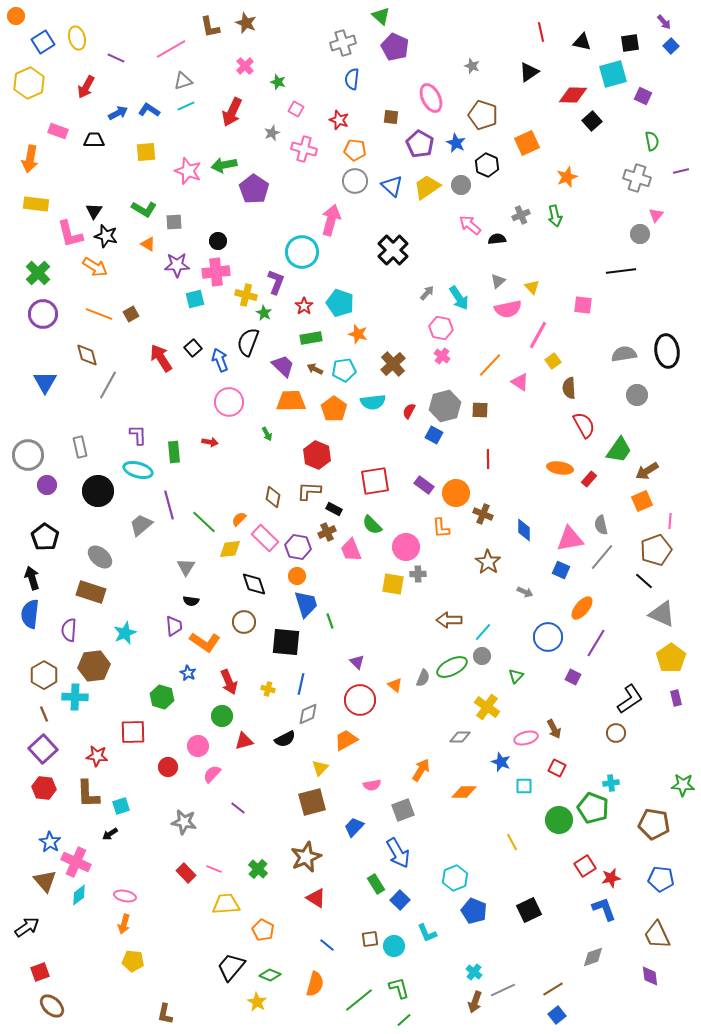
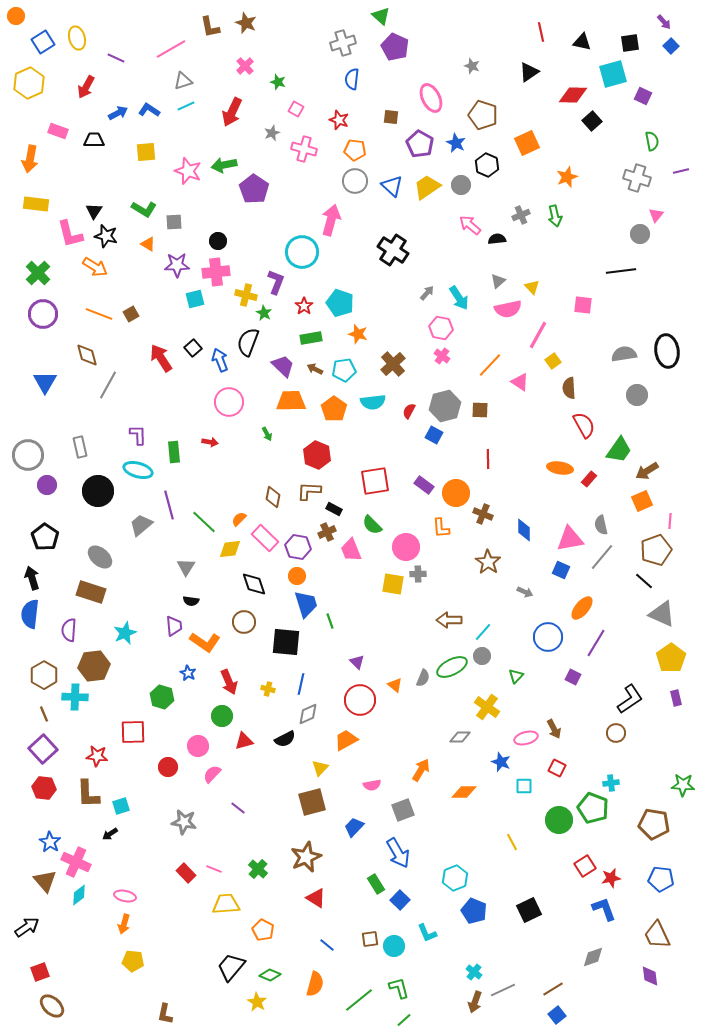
black cross at (393, 250): rotated 12 degrees counterclockwise
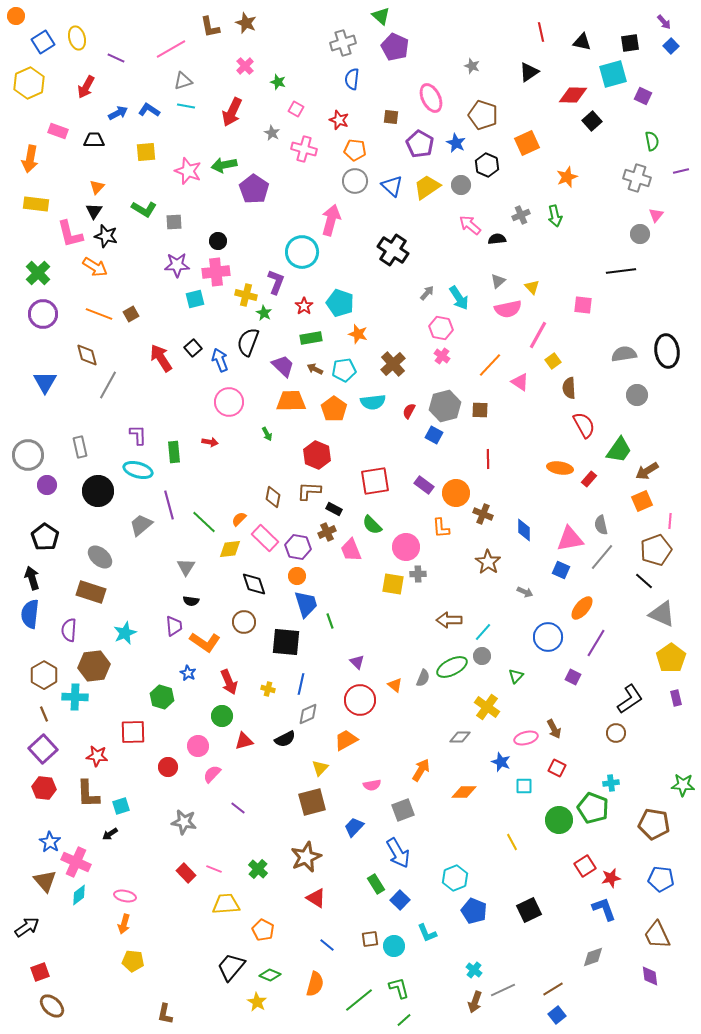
cyan line at (186, 106): rotated 36 degrees clockwise
gray star at (272, 133): rotated 21 degrees counterclockwise
orange triangle at (148, 244): moved 51 px left, 57 px up; rotated 42 degrees clockwise
cyan cross at (474, 972): moved 2 px up
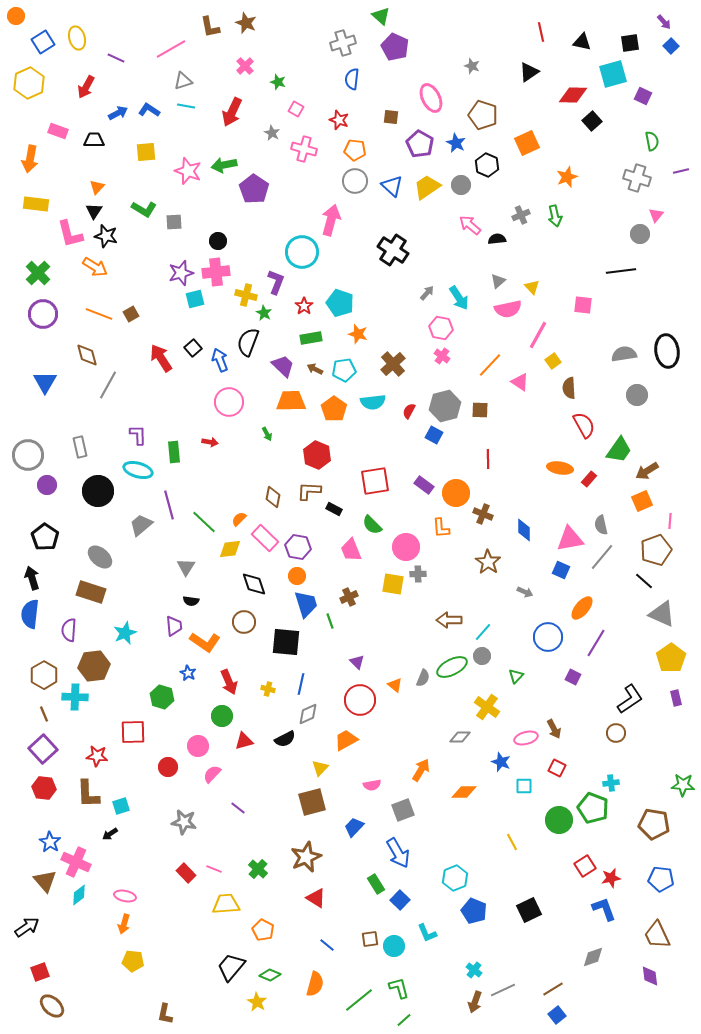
purple star at (177, 265): moved 4 px right, 8 px down; rotated 15 degrees counterclockwise
brown cross at (327, 532): moved 22 px right, 65 px down
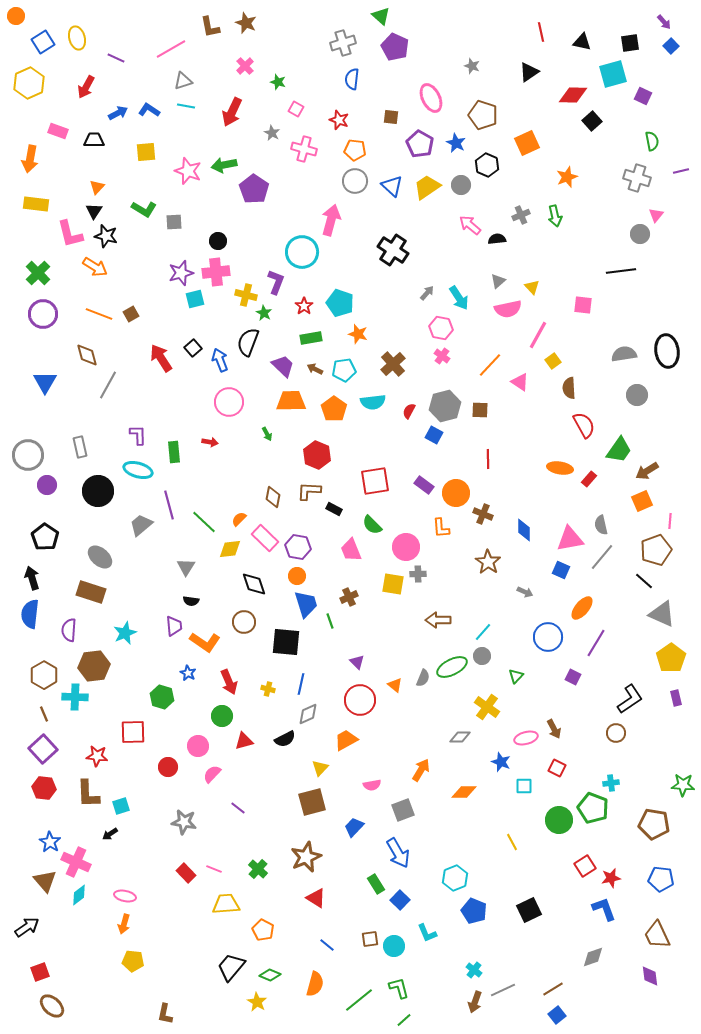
brown arrow at (449, 620): moved 11 px left
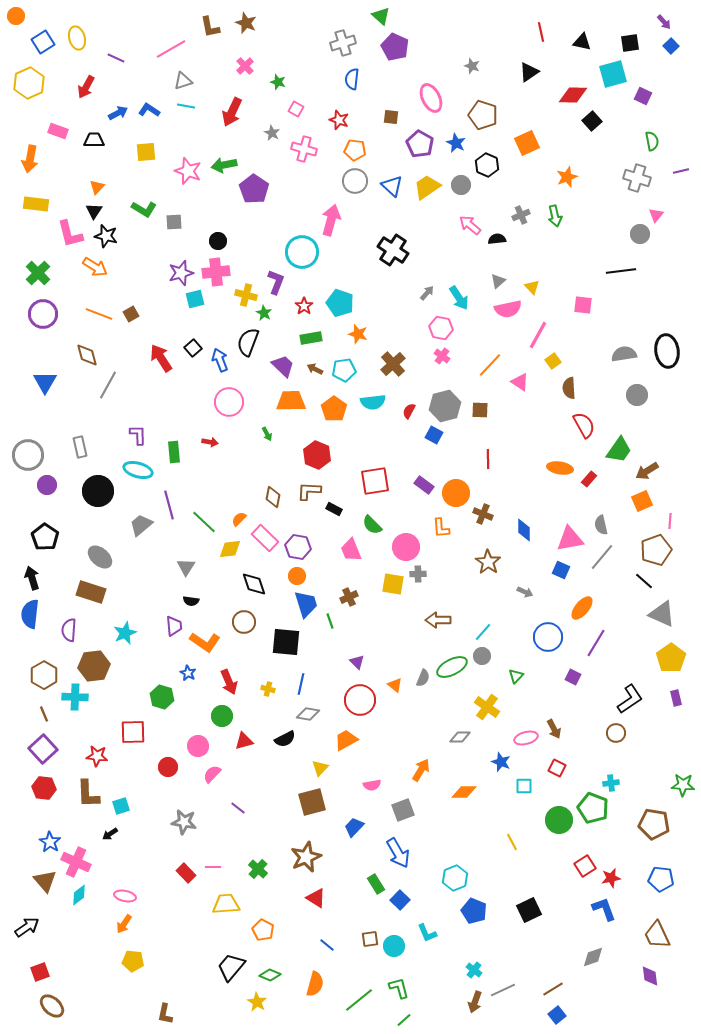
gray diamond at (308, 714): rotated 35 degrees clockwise
pink line at (214, 869): moved 1 px left, 2 px up; rotated 21 degrees counterclockwise
orange arrow at (124, 924): rotated 18 degrees clockwise
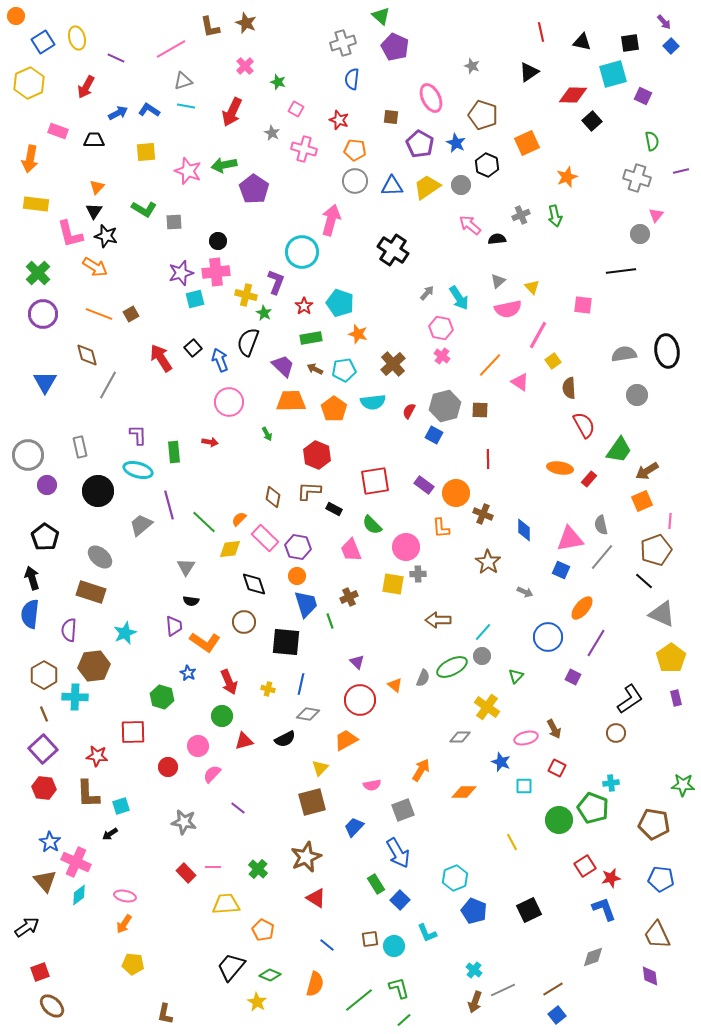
blue triangle at (392, 186): rotated 45 degrees counterclockwise
yellow pentagon at (133, 961): moved 3 px down
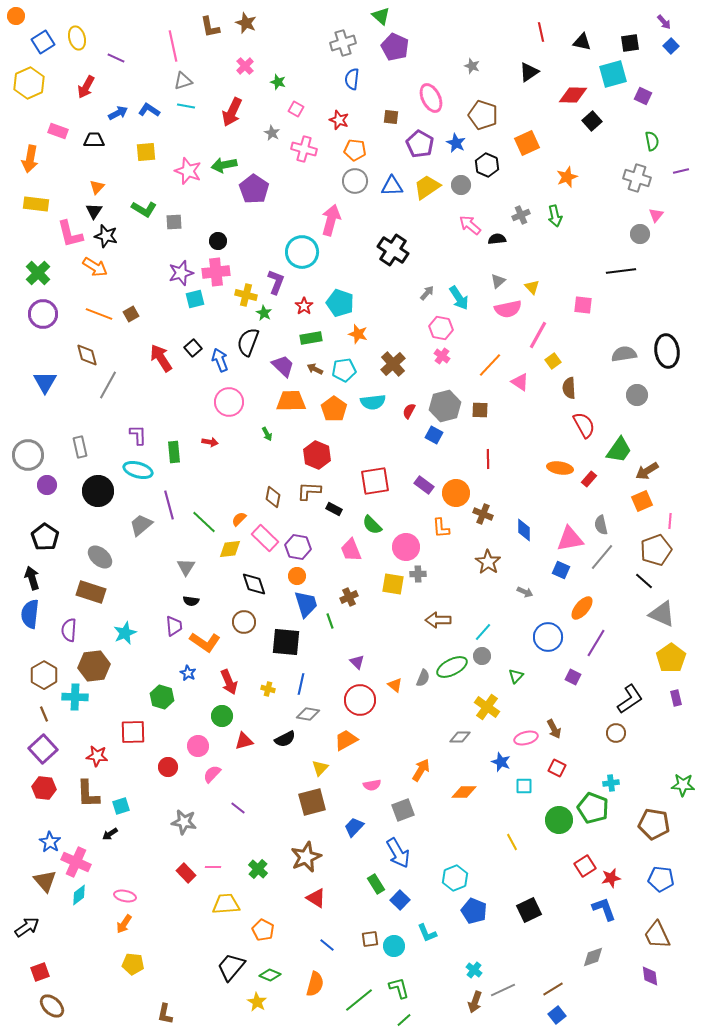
pink line at (171, 49): moved 2 px right, 3 px up; rotated 72 degrees counterclockwise
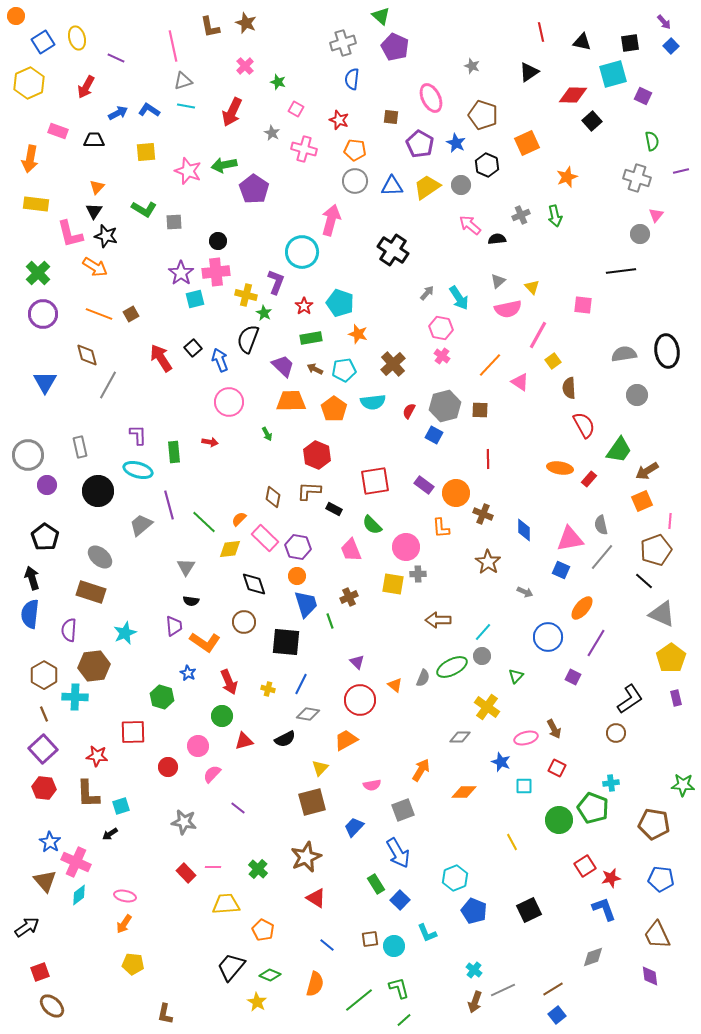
purple star at (181, 273): rotated 20 degrees counterclockwise
black semicircle at (248, 342): moved 3 px up
blue line at (301, 684): rotated 15 degrees clockwise
